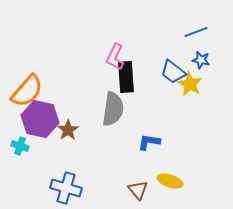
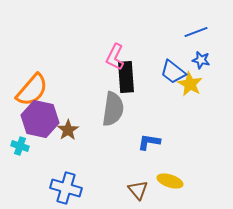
orange semicircle: moved 5 px right, 1 px up
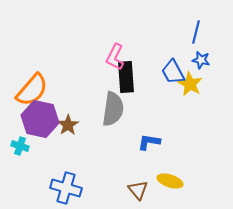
blue line: rotated 55 degrees counterclockwise
blue trapezoid: rotated 24 degrees clockwise
brown star: moved 5 px up
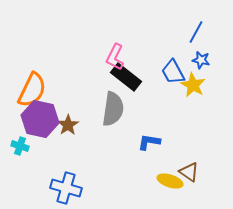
blue line: rotated 15 degrees clockwise
black rectangle: rotated 48 degrees counterclockwise
yellow star: moved 3 px right, 1 px down
orange semicircle: rotated 15 degrees counterclockwise
brown triangle: moved 51 px right, 18 px up; rotated 15 degrees counterclockwise
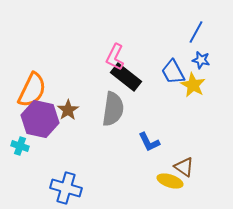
brown star: moved 15 px up
blue L-shape: rotated 125 degrees counterclockwise
brown triangle: moved 5 px left, 5 px up
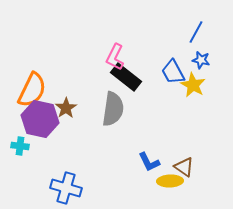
brown star: moved 2 px left, 2 px up
blue L-shape: moved 20 px down
cyan cross: rotated 12 degrees counterclockwise
yellow ellipse: rotated 20 degrees counterclockwise
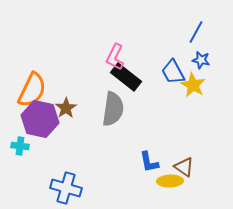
blue L-shape: rotated 15 degrees clockwise
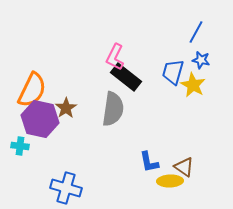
blue trapezoid: rotated 44 degrees clockwise
